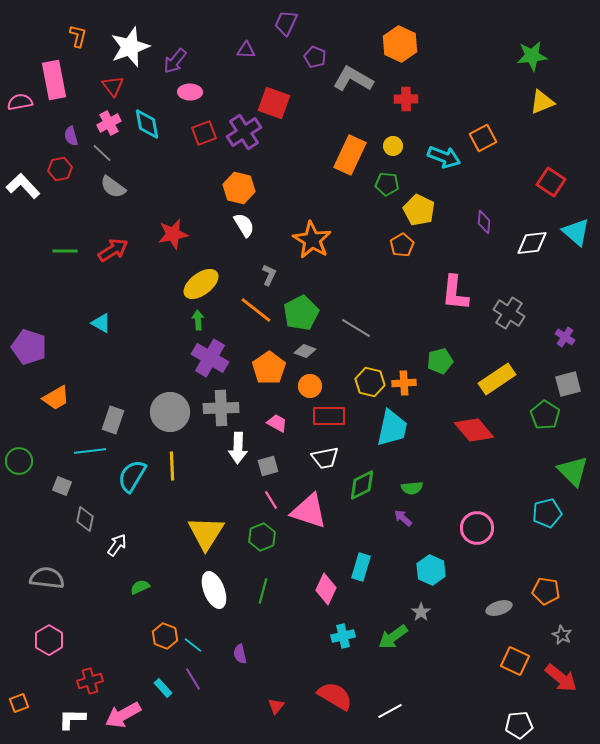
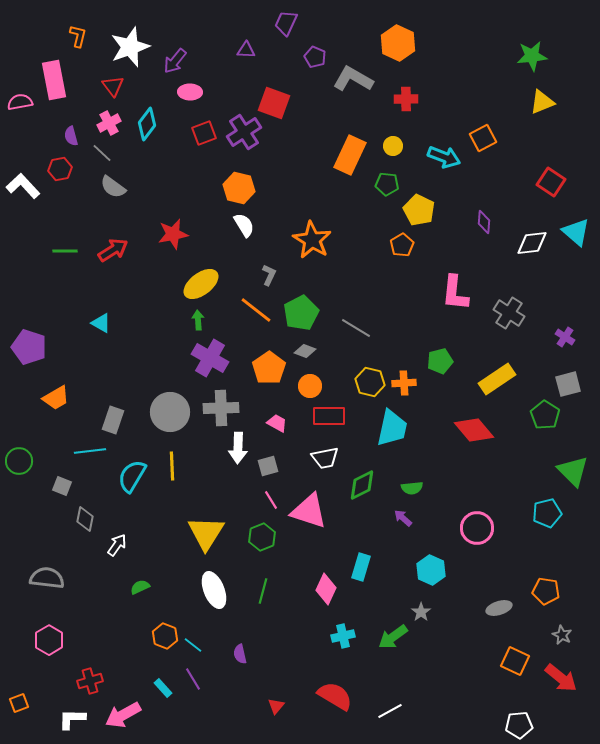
orange hexagon at (400, 44): moved 2 px left, 1 px up
cyan diamond at (147, 124): rotated 48 degrees clockwise
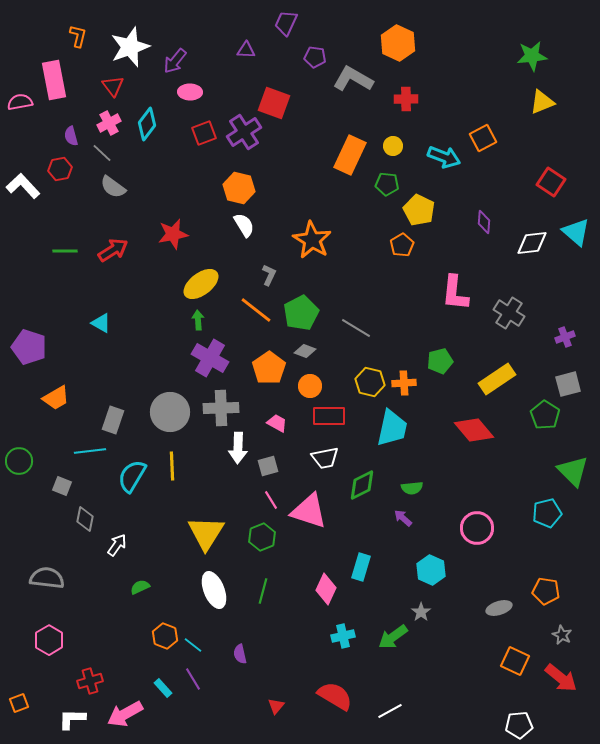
purple pentagon at (315, 57): rotated 15 degrees counterclockwise
purple cross at (565, 337): rotated 36 degrees clockwise
pink arrow at (123, 715): moved 2 px right, 1 px up
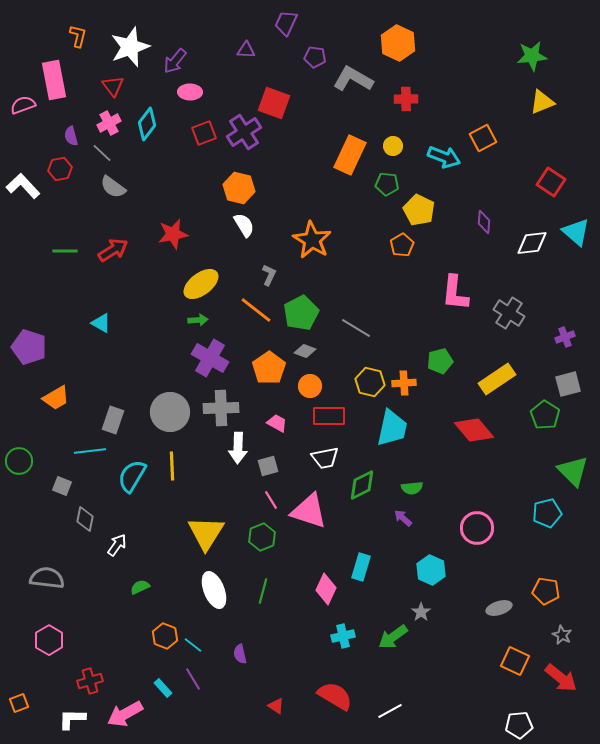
pink semicircle at (20, 102): moved 3 px right, 3 px down; rotated 10 degrees counterclockwise
green arrow at (198, 320): rotated 90 degrees clockwise
red triangle at (276, 706): rotated 36 degrees counterclockwise
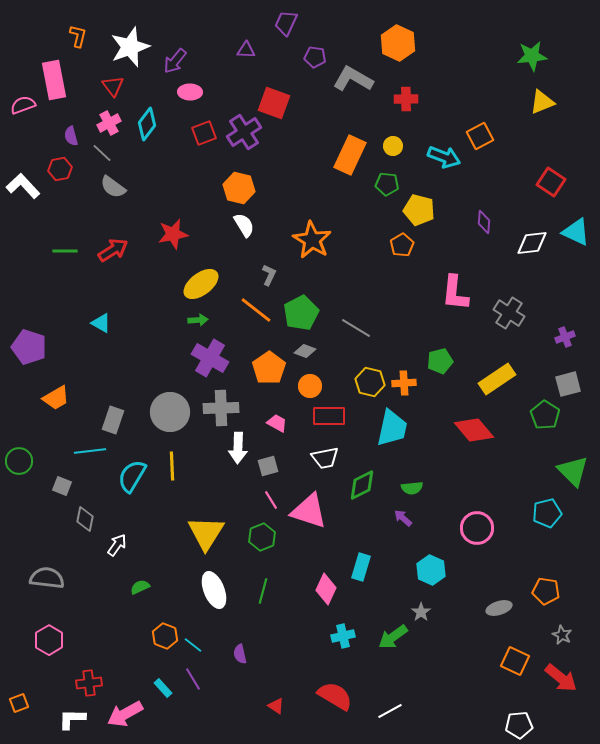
orange square at (483, 138): moved 3 px left, 2 px up
yellow pentagon at (419, 210): rotated 12 degrees counterclockwise
cyan triangle at (576, 232): rotated 16 degrees counterclockwise
red cross at (90, 681): moved 1 px left, 2 px down; rotated 10 degrees clockwise
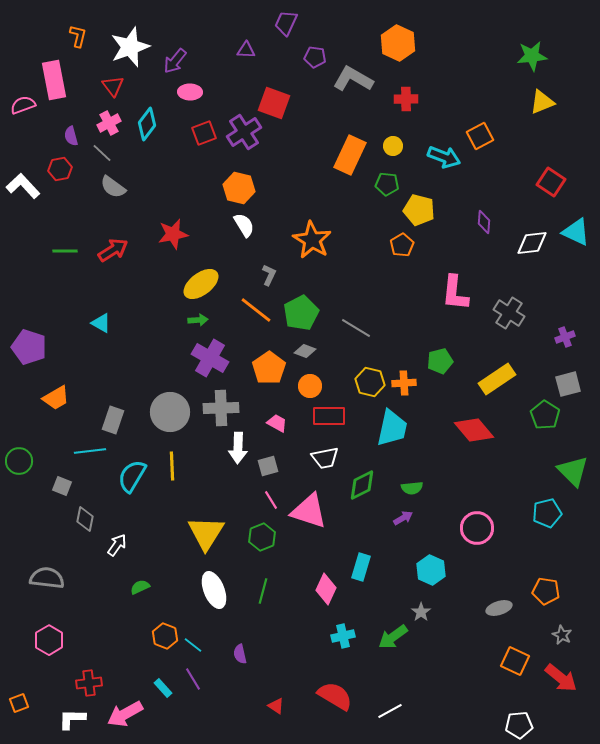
purple arrow at (403, 518): rotated 108 degrees clockwise
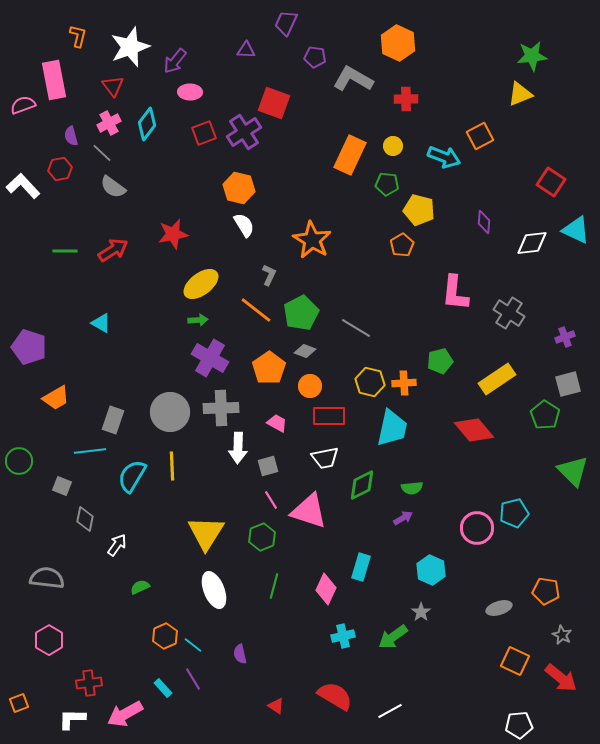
yellow triangle at (542, 102): moved 22 px left, 8 px up
cyan triangle at (576, 232): moved 2 px up
cyan pentagon at (547, 513): moved 33 px left
green line at (263, 591): moved 11 px right, 5 px up
orange hexagon at (165, 636): rotated 15 degrees clockwise
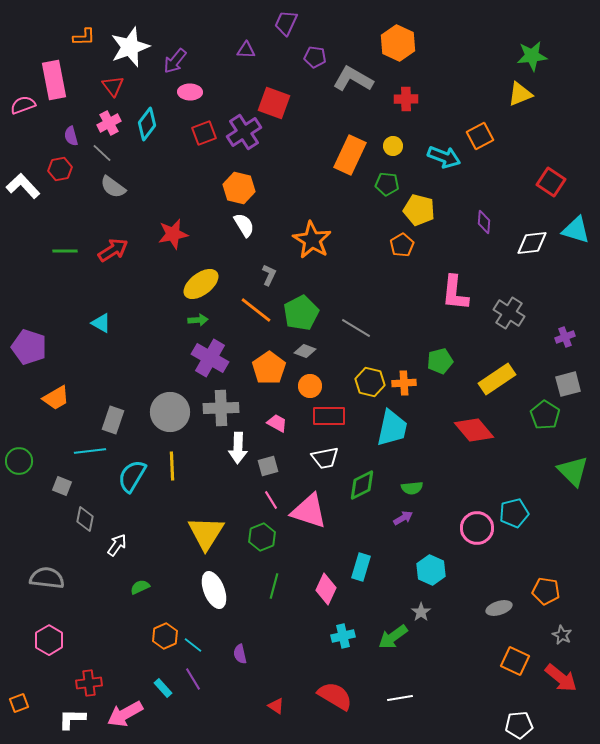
orange L-shape at (78, 36): moved 6 px right, 1 px down; rotated 75 degrees clockwise
cyan triangle at (576, 230): rotated 8 degrees counterclockwise
white line at (390, 711): moved 10 px right, 13 px up; rotated 20 degrees clockwise
